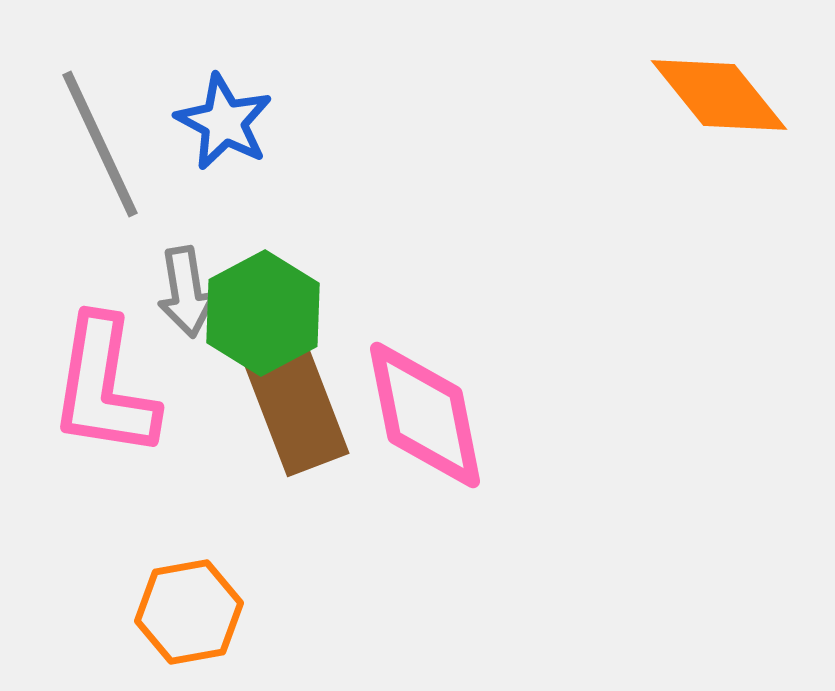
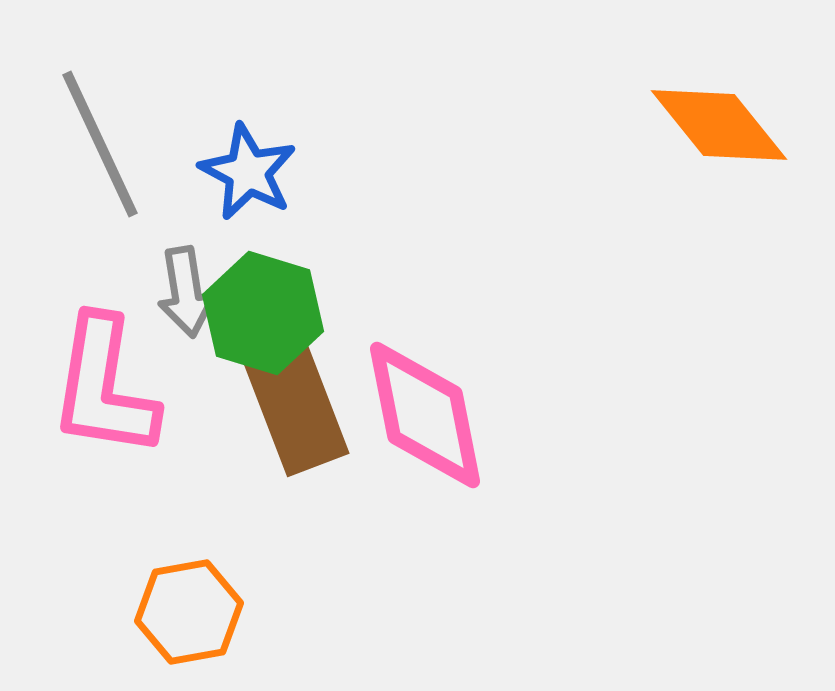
orange diamond: moved 30 px down
blue star: moved 24 px right, 50 px down
green hexagon: rotated 15 degrees counterclockwise
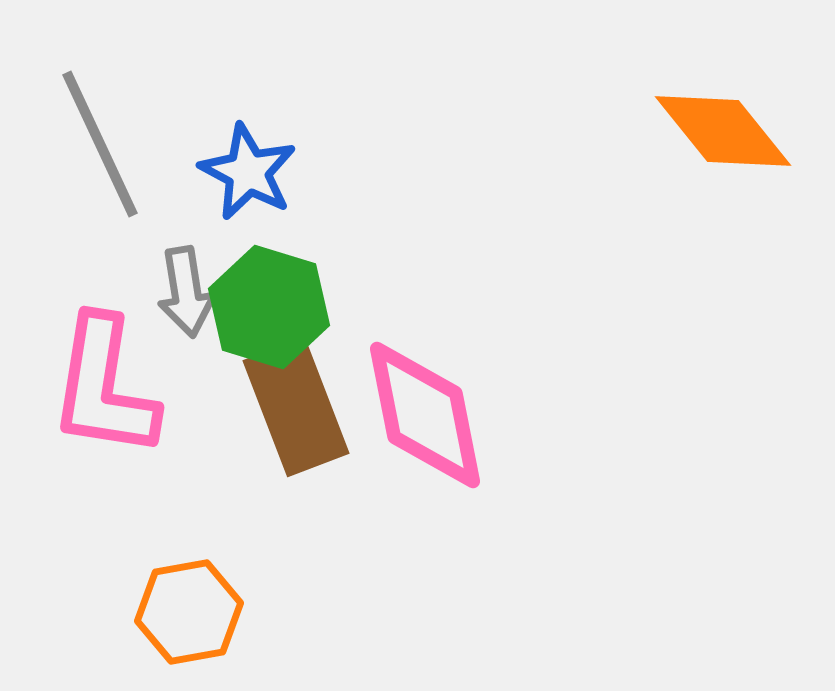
orange diamond: moved 4 px right, 6 px down
green hexagon: moved 6 px right, 6 px up
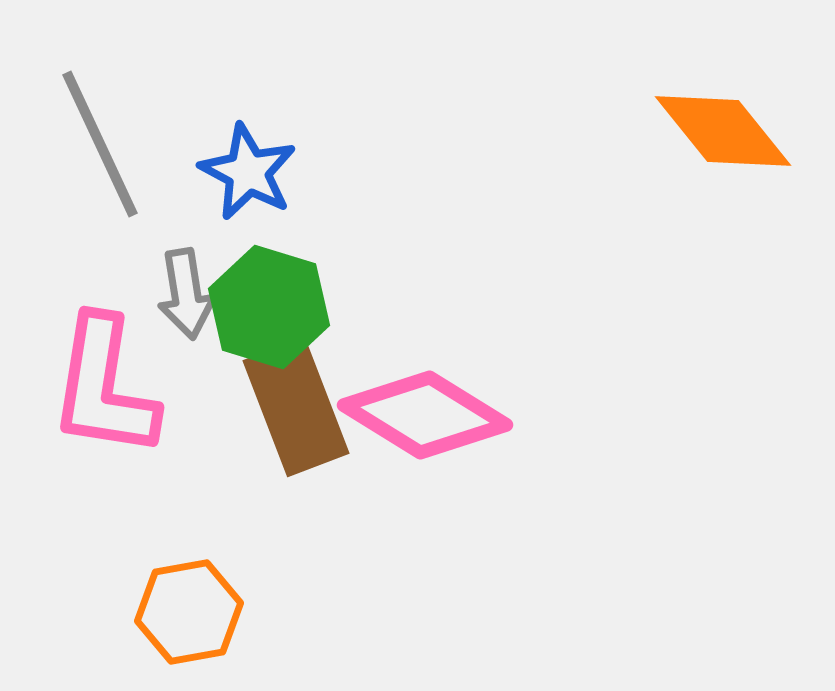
gray arrow: moved 2 px down
pink diamond: rotated 47 degrees counterclockwise
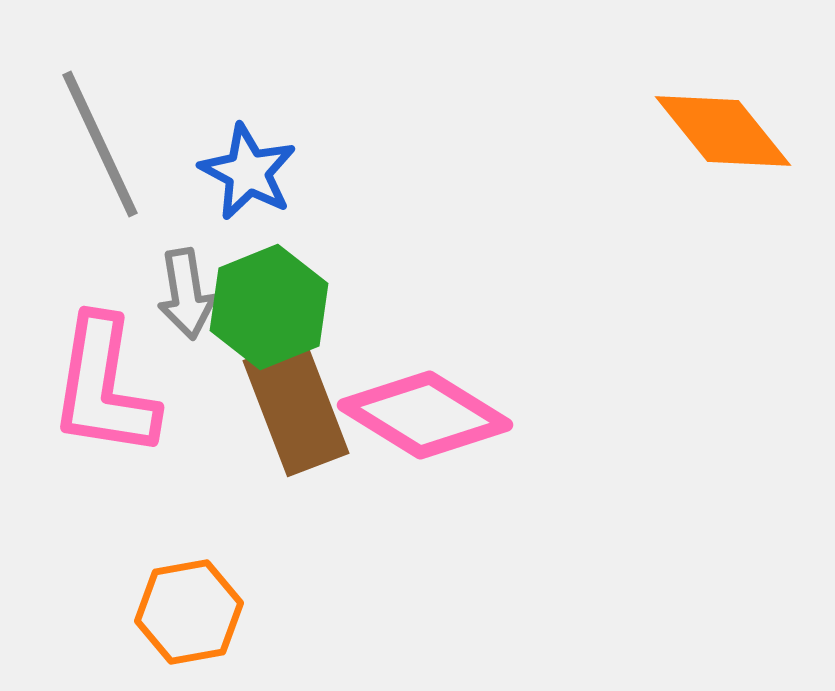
green hexagon: rotated 21 degrees clockwise
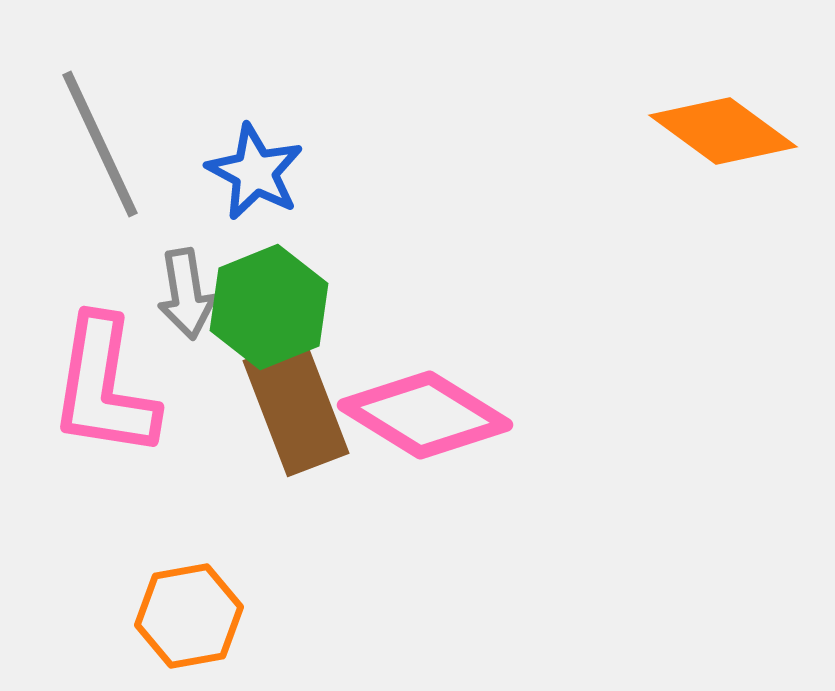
orange diamond: rotated 15 degrees counterclockwise
blue star: moved 7 px right
orange hexagon: moved 4 px down
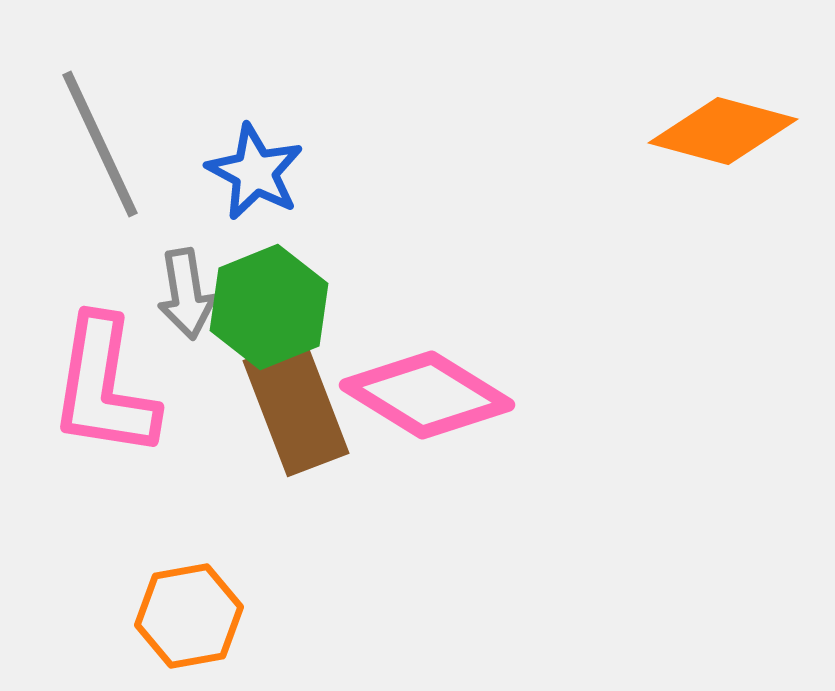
orange diamond: rotated 21 degrees counterclockwise
pink diamond: moved 2 px right, 20 px up
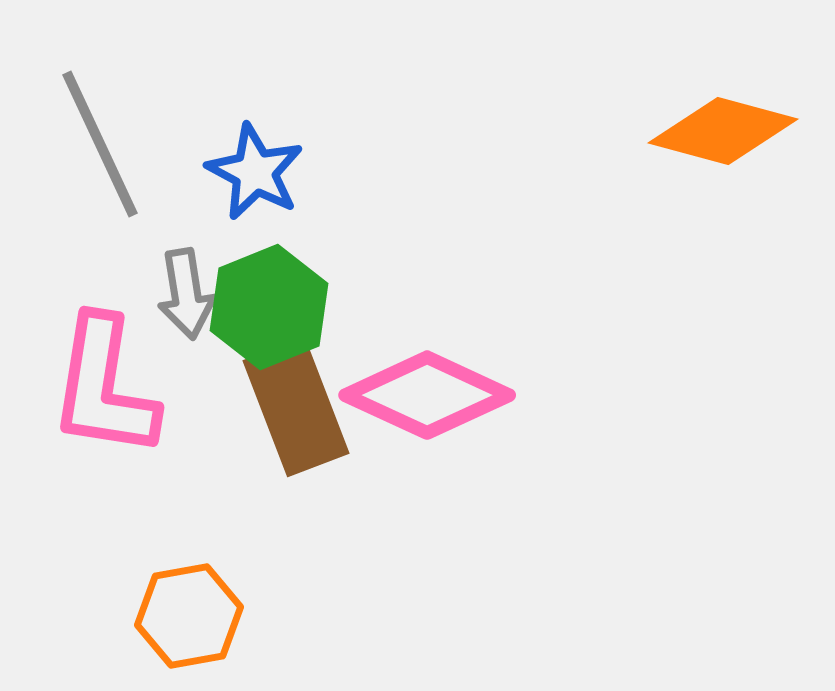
pink diamond: rotated 7 degrees counterclockwise
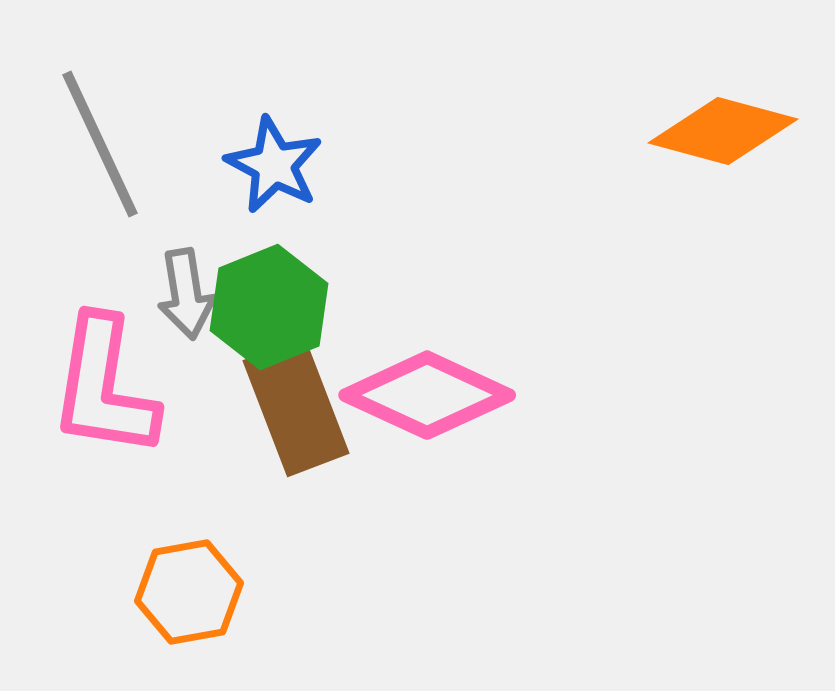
blue star: moved 19 px right, 7 px up
orange hexagon: moved 24 px up
